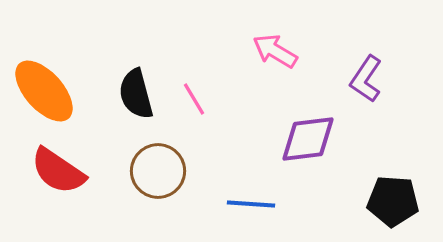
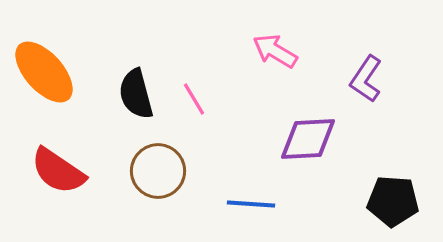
orange ellipse: moved 19 px up
purple diamond: rotated 4 degrees clockwise
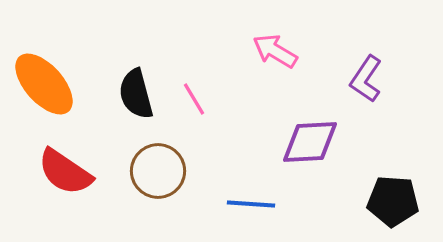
orange ellipse: moved 12 px down
purple diamond: moved 2 px right, 3 px down
red semicircle: moved 7 px right, 1 px down
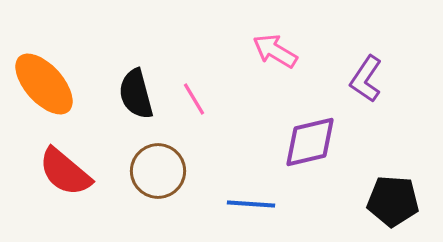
purple diamond: rotated 10 degrees counterclockwise
red semicircle: rotated 6 degrees clockwise
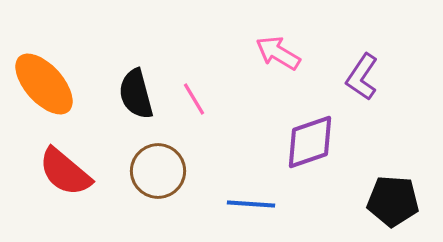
pink arrow: moved 3 px right, 2 px down
purple L-shape: moved 4 px left, 2 px up
purple diamond: rotated 6 degrees counterclockwise
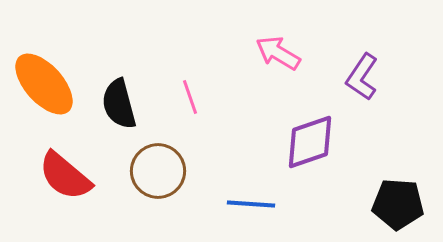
black semicircle: moved 17 px left, 10 px down
pink line: moved 4 px left, 2 px up; rotated 12 degrees clockwise
red semicircle: moved 4 px down
black pentagon: moved 5 px right, 3 px down
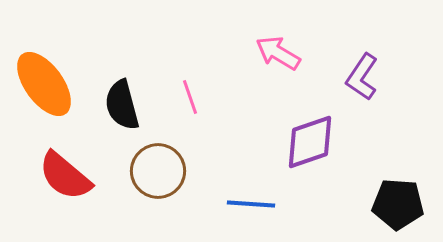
orange ellipse: rotated 6 degrees clockwise
black semicircle: moved 3 px right, 1 px down
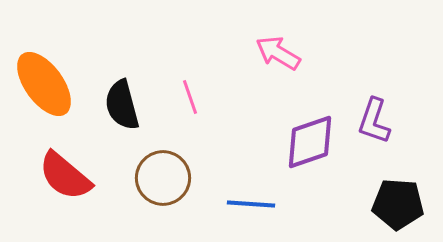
purple L-shape: moved 12 px right, 44 px down; rotated 15 degrees counterclockwise
brown circle: moved 5 px right, 7 px down
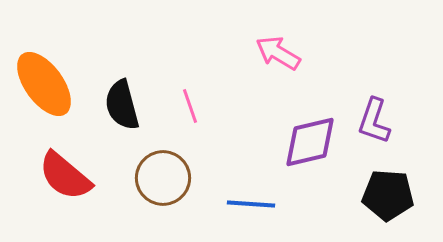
pink line: moved 9 px down
purple diamond: rotated 6 degrees clockwise
black pentagon: moved 10 px left, 9 px up
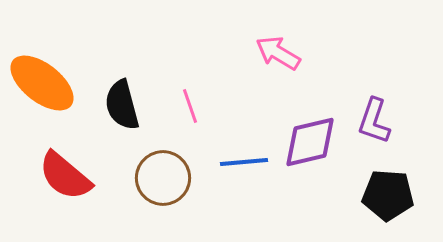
orange ellipse: moved 2 px left, 1 px up; rotated 16 degrees counterclockwise
blue line: moved 7 px left, 42 px up; rotated 9 degrees counterclockwise
